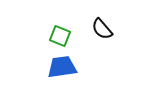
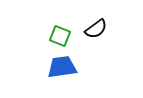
black semicircle: moved 6 px left; rotated 85 degrees counterclockwise
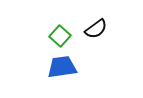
green square: rotated 20 degrees clockwise
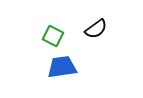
green square: moved 7 px left; rotated 15 degrees counterclockwise
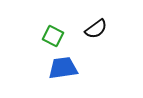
blue trapezoid: moved 1 px right, 1 px down
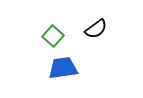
green square: rotated 15 degrees clockwise
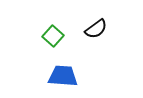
blue trapezoid: moved 8 px down; rotated 12 degrees clockwise
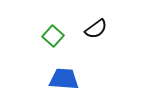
blue trapezoid: moved 1 px right, 3 px down
